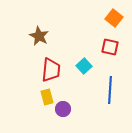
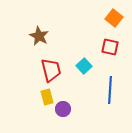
red trapezoid: rotated 20 degrees counterclockwise
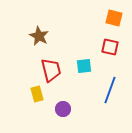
orange square: rotated 24 degrees counterclockwise
cyan square: rotated 35 degrees clockwise
blue line: rotated 16 degrees clockwise
yellow rectangle: moved 10 px left, 3 px up
